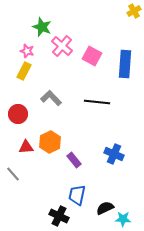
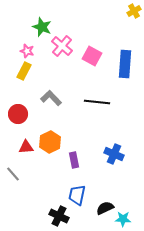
purple rectangle: rotated 28 degrees clockwise
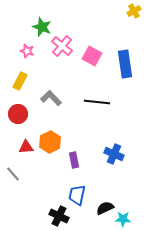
blue rectangle: rotated 12 degrees counterclockwise
yellow rectangle: moved 4 px left, 10 px down
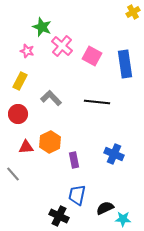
yellow cross: moved 1 px left, 1 px down
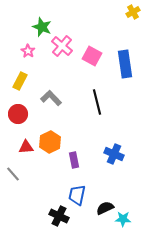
pink star: moved 1 px right; rotated 16 degrees clockwise
black line: rotated 70 degrees clockwise
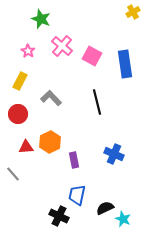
green star: moved 1 px left, 8 px up
cyan star: rotated 21 degrees clockwise
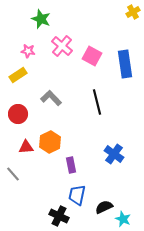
pink star: rotated 24 degrees counterclockwise
yellow rectangle: moved 2 px left, 6 px up; rotated 30 degrees clockwise
blue cross: rotated 12 degrees clockwise
purple rectangle: moved 3 px left, 5 px down
black semicircle: moved 1 px left, 1 px up
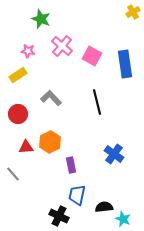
black semicircle: rotated 18 degrees clockwise
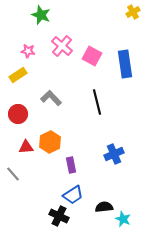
green star: moved 4 px up
blue cross: rotated 30 degrees clockwise
blue trapezoid: moved 4 px left; rotated 135 degrees counterclockwise
